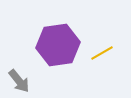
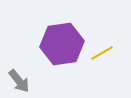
purple hexagon: moved 4 px right, 1 px up
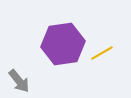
purple hexagon: moved 1 px right
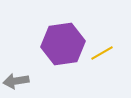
gray arrow: moved 3 px left; rotated 120 degrees clockwise
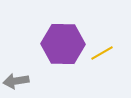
purple hexagon: rotated 9 degrees clockwise
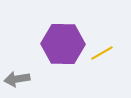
gray arrow: moved 1 px right, 2 px up
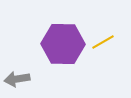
yellow line: moved 1 px right, 11 px up
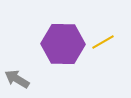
gray arrow: rotated 40 degrees clockwise
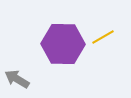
yellow line: moved 5 px up
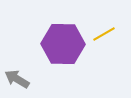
yellow line: moved 1 px right, 3 px up
